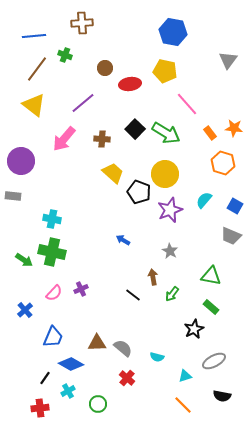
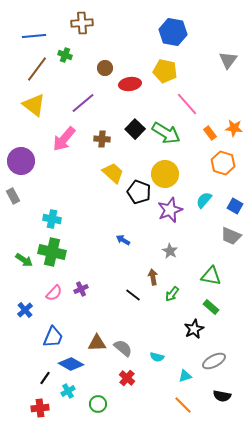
gray rectangle at (13, 196): rotated 56 degrees clockwise
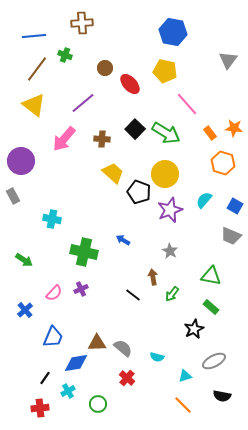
red ellipse at (130, 84): rotated 55 degrees clockwise
green cross at (52, 252): moved 32 px right
blue diamond at (71, 364): moved 5 px right, 1 px up; rotated 40 degrees counterclockwise
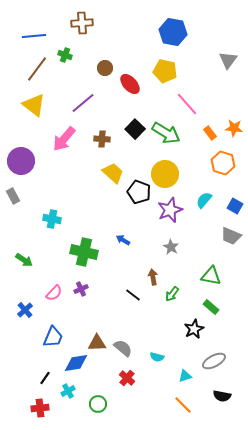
gray star at (170, 251): moved 1 px right, 4 px up
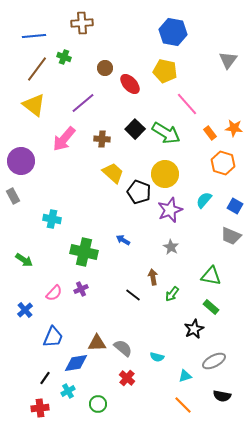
green cross at (65, 55): moved 1 px left, 2 px down
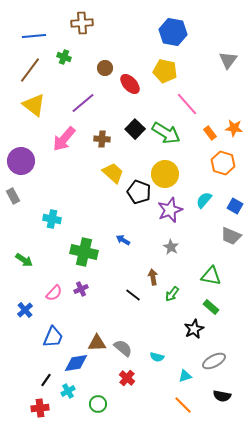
brown line at (37, 69): moved 7 px left, 1 px down
black line at (45, 378): moved 1 px right, 2 px down
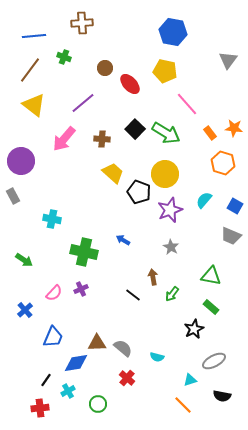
cyan triangle at (185, 376): moved 5 px right, 4 px down
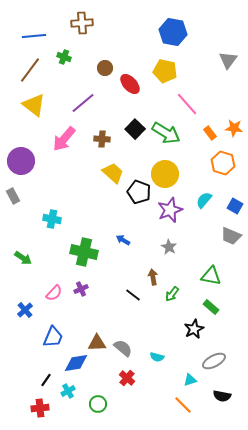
gray star at (171, 247): moved 2 px left
green arrow at (24, 260): moved 1 px left, 2 px up
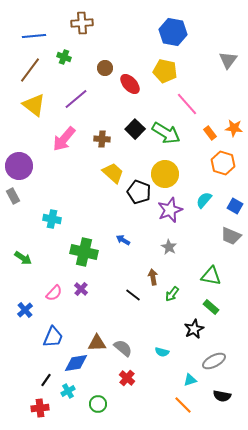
purple line at (83, 103): moved 7 px left, 4 px up
purple circle at (21, 161): moved 2 px left, 5 px down
purple cross at (81, 289): rotated 24 degrees counterclockwise
cyan semicircle at (157, 357): moved 5 px right, 5 px up
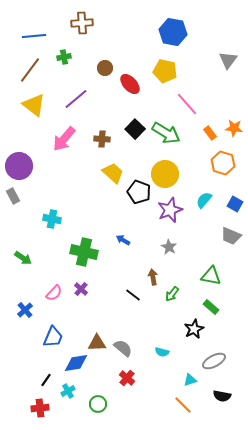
green cross at (64, 57): rotated 32 degrees counterclockwise
blue square at (235, 206): moved 2 px up
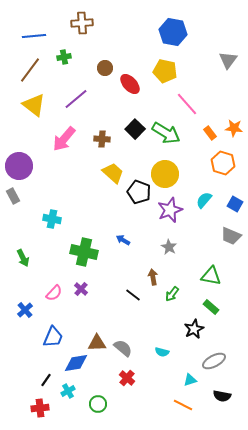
green arrow at (23, 258): rotated 30 degrees clockwise
orange line at (183, 405): rotated 18 degrees counterclockwise
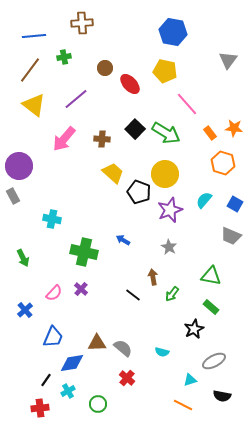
blue diamond at (76, 363): moved 4 px left
